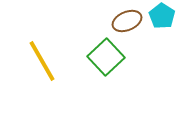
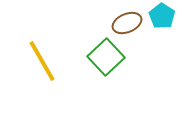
brown ellipse: moved 2 px down
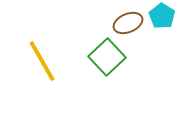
brown ellipse: moved 1 px right
green square: moved 1 px right
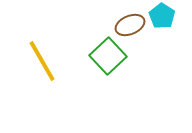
brown ellipse: moved 2 px right, 2 px down
green square: moved 1 px right, 1 px up
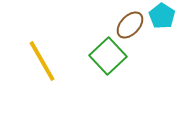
brown ellipse: rotated 24 degrees counterclockwise
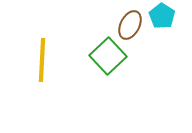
brown ellipse: rotated 16 degrees counterclockwise
yellow line: moved 1 px up; rotated 33 degrees clockwise
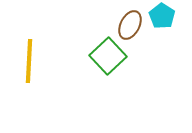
yellow line: moved 13 px left, 1 px down
